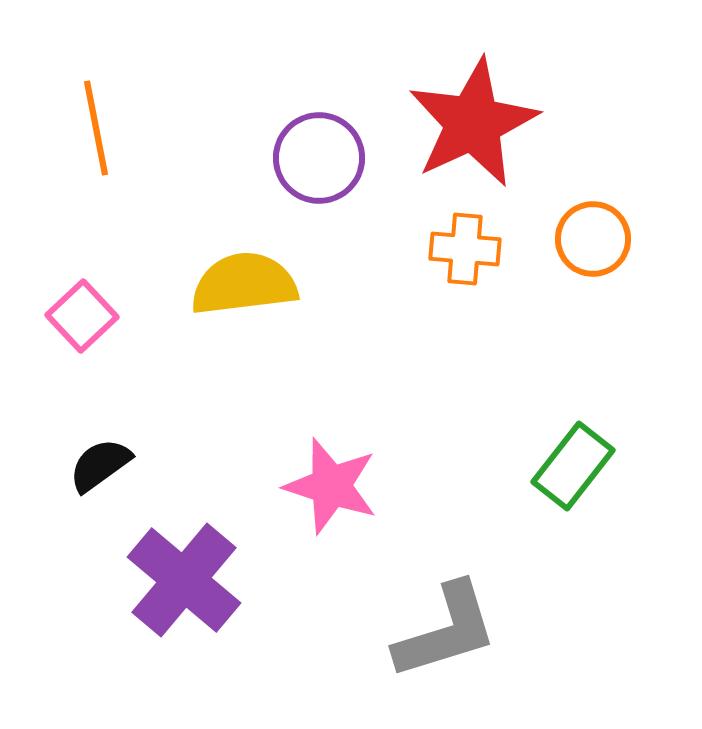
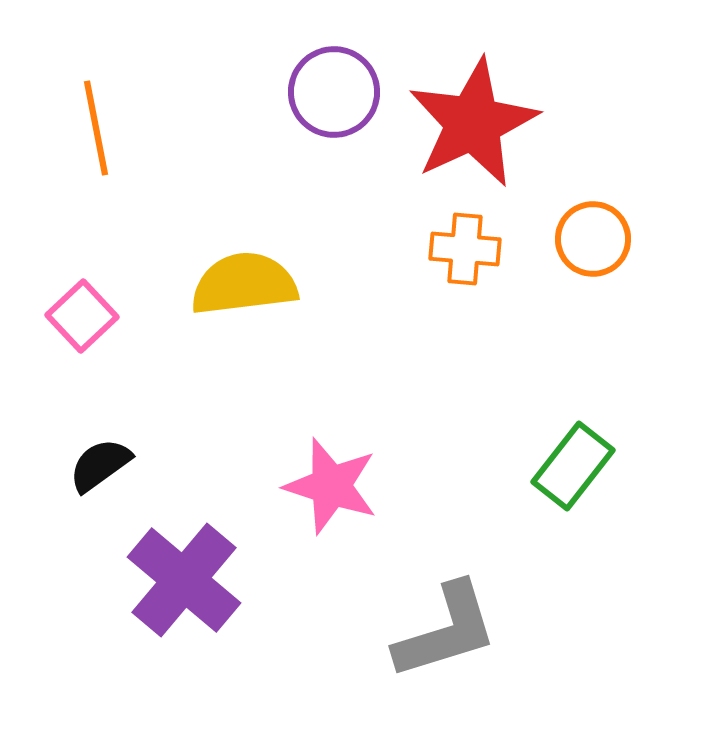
purple circle: moved 15 px right, 66 px up
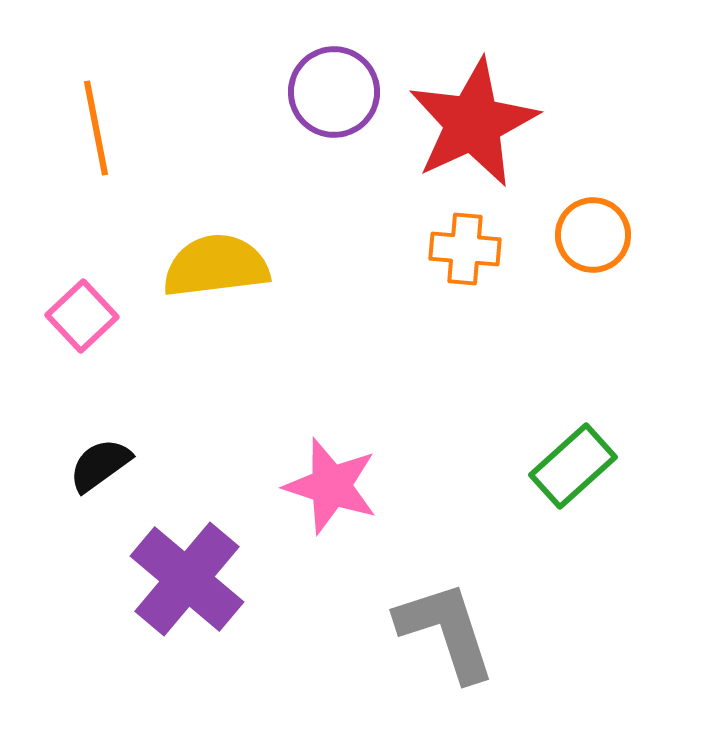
orange circle: moved 4 px up
yellow semicircle: moved 28 px left, 18 px up
green rectangle: rotated 10 degrees clockwise
purple cross: moved 3 px right, 1 px up
gray L-shape: rotated 91 degrees counterclockwise
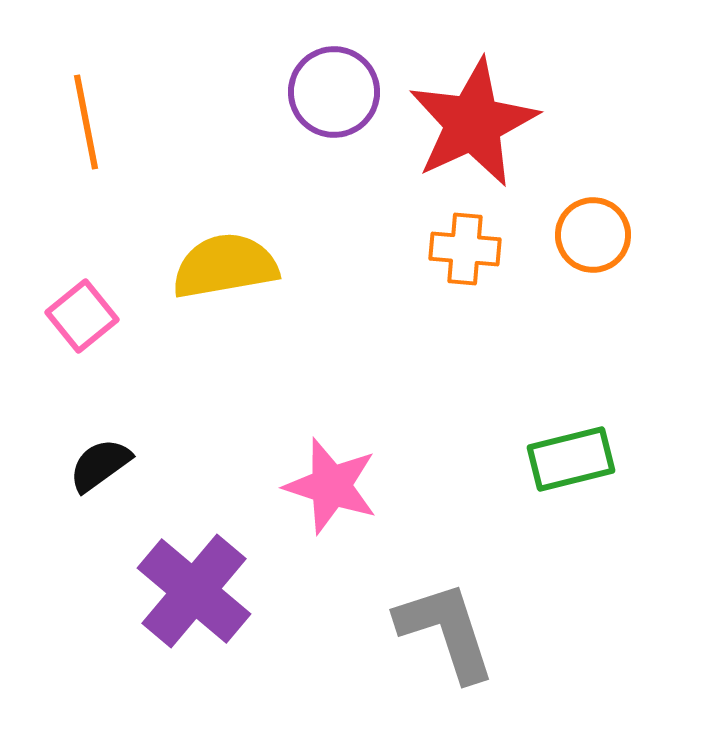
orange line: moved 10 px left, 6 px up
yellow semicircle: moved 9 px right; rotated 3 degrees counterclockwise
pink square: rotated 4 degrees clockwise
green rectangle: moved 2 px left, 7 px up; rotated 28 degrees clockwise
purple cross: moved 7 px right, 12 px down
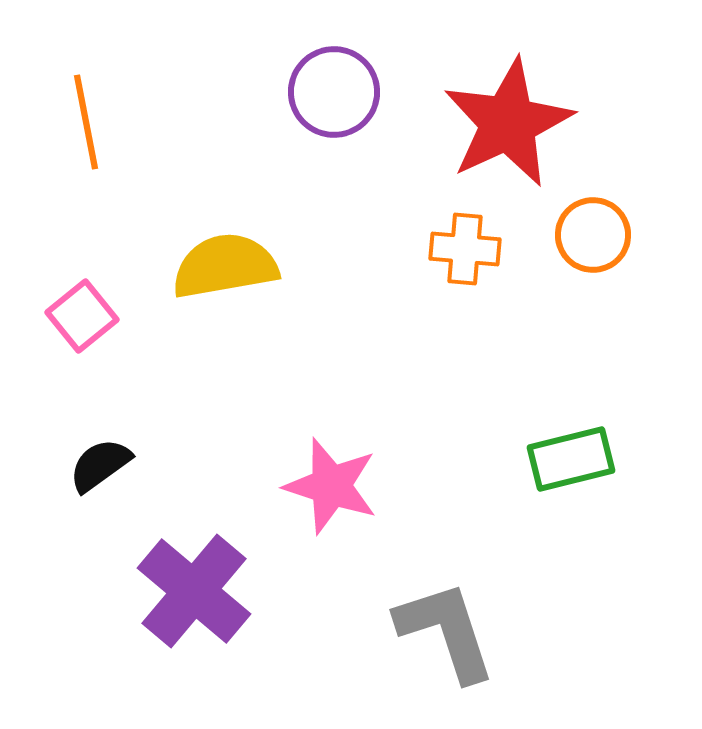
red star: moved 35 px right
